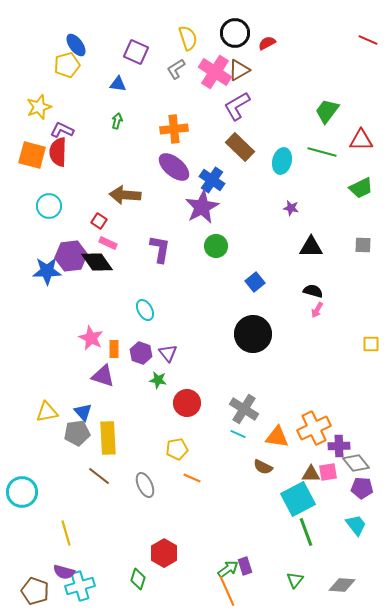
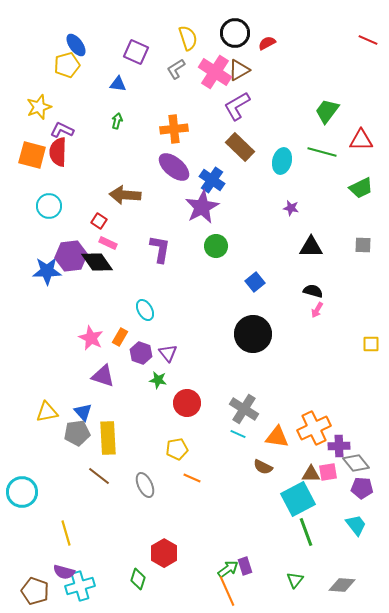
orange rectangle at (114, 349): moved 6 px right, 12 px up; rotated 30 degrees clockwise
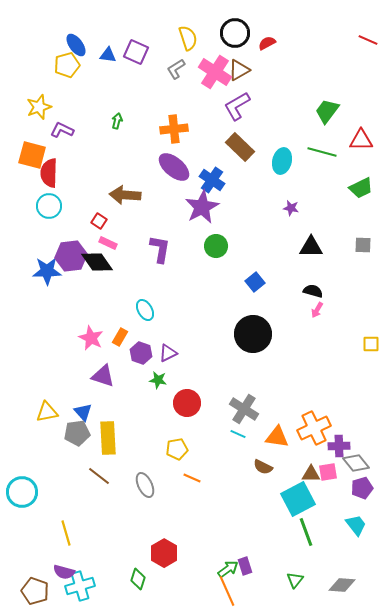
blue triangle at (118, 84): moved 10 px left, 29 px up
red semicircle at (58, 152): moved 9 px left, 21 px down
purple triangle at (168, 353): rotated 42 degrees clockwise
purple pentagon at (362, 488): rotated 20 degrees counterclockwise
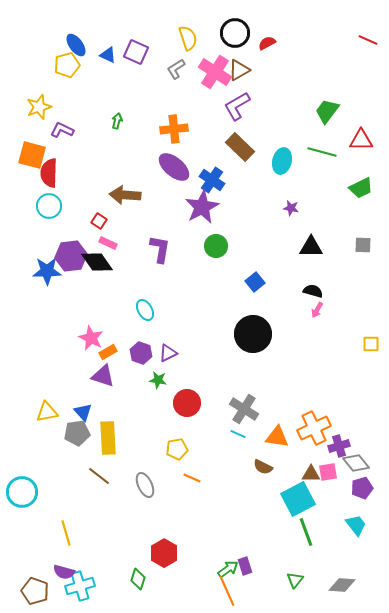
blue triangle at (108, 55): rotated 18 degrees clockwise
orange rectangle at (120, 337): moved 12 px left, 15 px down; rotated 30 degrees clockwise
purple cross at (339, 446): rotated 15 degrees counterclockwise
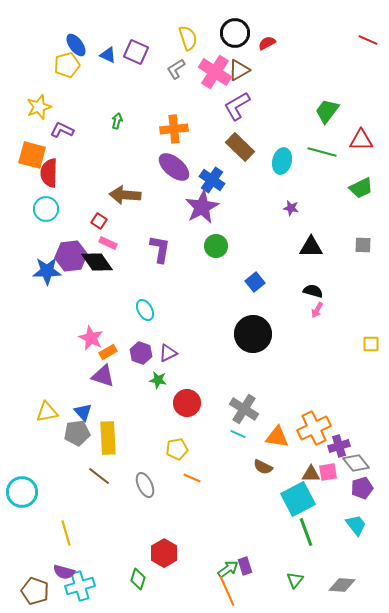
cyan circle at (49, 206): moved 3 px left, 3 px down
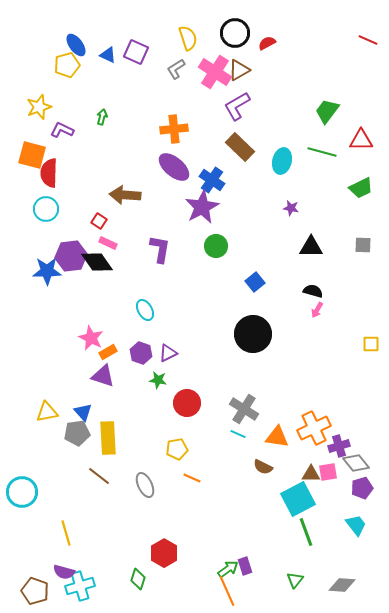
green arrow at (117, 121): moved 15 px left, 4 px up
